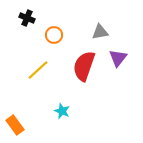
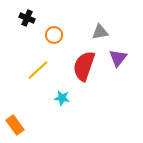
cyan star: moved 13 px up; rotated 14 degrees counterclockwise
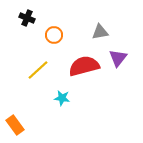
red semicircle: rotated 56 degrees clockwise
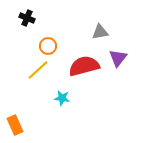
orange circle: moved 6 px left, 11 px down
orange rectangle: rotated 12 degrees clockwise
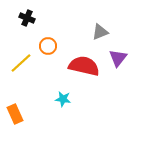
gray triangle: rotated 12 degrees counterclockwise
red semicircle: rotated 28 degrees clockwise
yellow line: moved 17 px left, 7 px up
cyan star: moved 1 px right, 1 px down
orange rectangle: moved 11 px up
